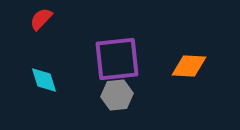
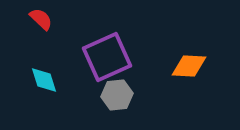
red semicircle: rotated 90 degrees clockwise
purple square: moved 10 px left, 2 px up; rotated 18 degrees counterclockwise
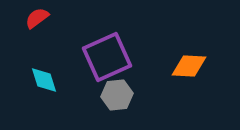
red semicircle: moved 4 px left, 1 px up; rotated 80 degrees counterclockwise
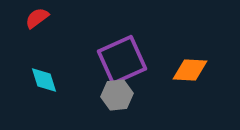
purple square: moved 15 px right, 3 px down
orange diamond: moved 1 px right, 4 px down
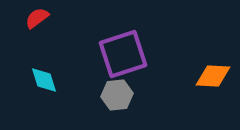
purple square: moved 1 px right, 6 px up; rotated 6 degrees clockwise
orange diamond: moved 23 px right, 6 px down
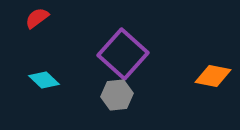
purple square: rotated 30 degrees counterclockwise
orange diamond: rotated 9 degrees clockwise
cyan diamond: rotated 28 degrees counterclockwise
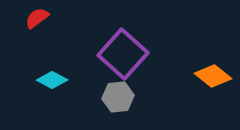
orange diamond: rotated 27 degrees clockwise
cyan diamond: moved 8 px right; rotated 16 degrees counterclockwise
gray hexagon: moved 1 px right, 2 px down
